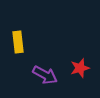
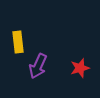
purple arrow: moved 7 px left, 9 px up; rotated 85 degrees clockwise
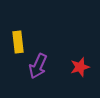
red star: moved 1 px up
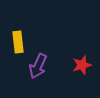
red star: moved 2 px right, 2 px up
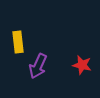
red star: rotated 30 degrees clockwise
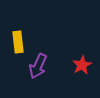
red star: rotated 30 degrees clockwise
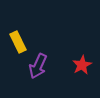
yellow rectangle: rotated 20 degrees counterclockwise
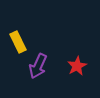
red star: moved 5 px left, 1 px down
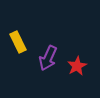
purple arrow: moved 10 px right, 8 px up
